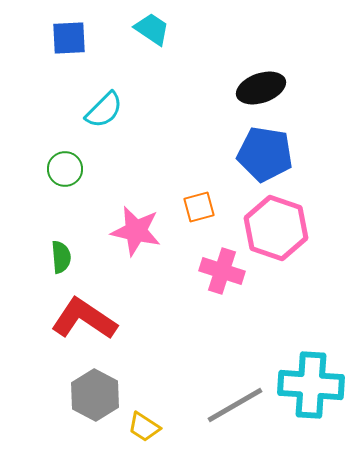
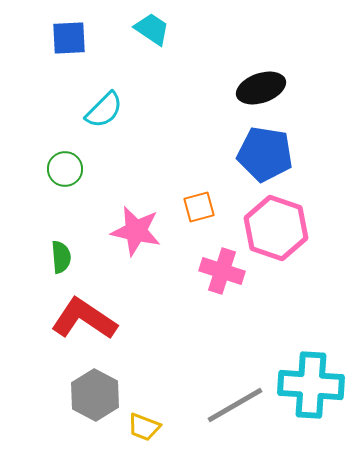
yellow trapezoid: rotated 12 degrees counterclockwise
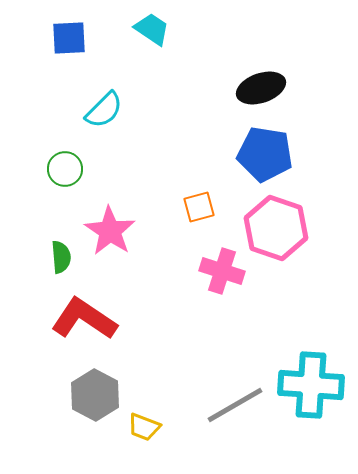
pink star: moved 26 px left; rotated 21 degrees clockwise
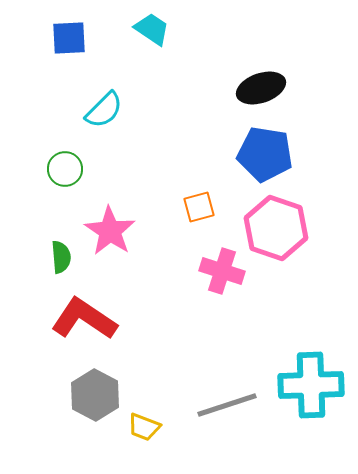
cyan cross: rotated 6 degrees counterclockwise
gray line: moved 8 px left; rotated 12 degrees clockwise
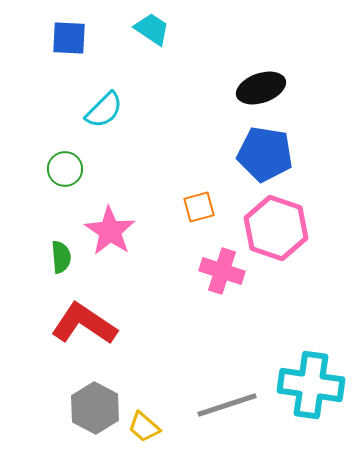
blue square: rotated 6 degrees clockwise
red L-shape: moved 5 px down
cyan cross: rotated 10 degrees clockwise
gray hexagon: moved 13 px down
yellow trapezoid: rotated 20 degrees clockwise
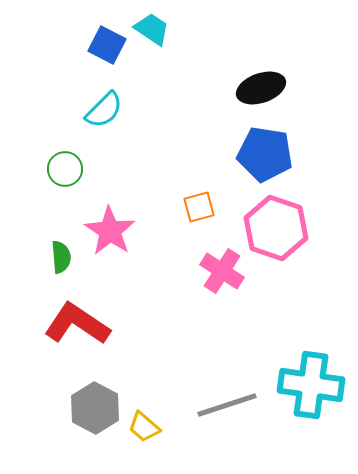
blue square: moved 38 px right, 7 px down; rotated 24 degrees clockwise
pink cross: rotated 15 degrees clockwise
red L-shape: moved 7 px left
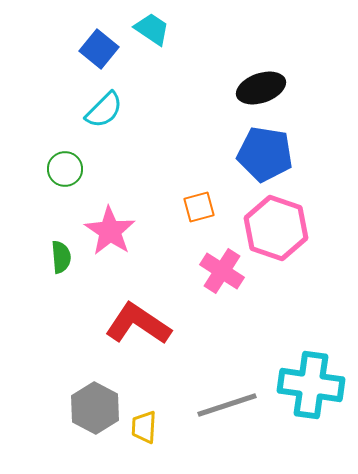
blue square: moved 8 px left, 4 px down; rotated 12 degrees clockwise
red L-shape: moved 61 px right
yellow trapezoid: rotated 52 degrees clockwise
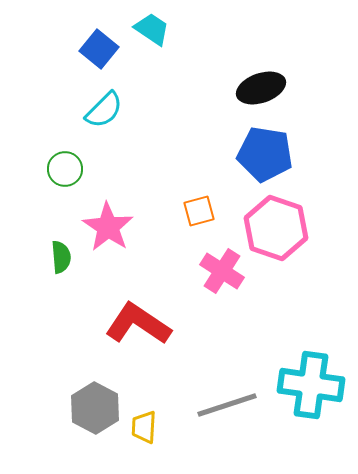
orange square: moved 4 px down
pink star: moved 2 px left, 4 px up
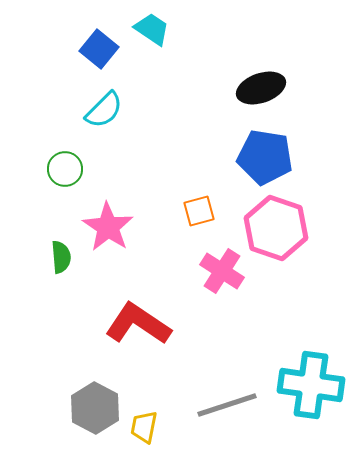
blue pentagon: moved 3 px down
yellow trapezoid: rotated 8 degrees clockwise
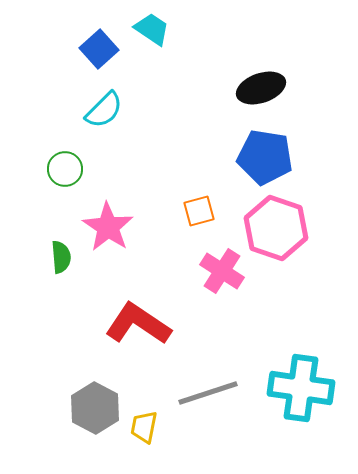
blue square: rotated 9 degrees clockwise
cyan cross: moved 10 px left, 3 px down
gray line: moved 19 px left, 12 px up
